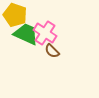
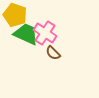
brown semicircle: moved 1 px right, 2 px down
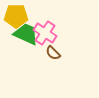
yellow pentagon: moved 1 px right, 1 px down; rotated 20 degrees counterclockwise
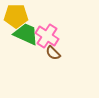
pink cross: moved 2 px right, 3 px down
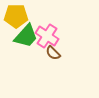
green trapezoid: moved 2 px down; rotated 108 degrees clockwise
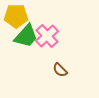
pink cross: rotated 15 degrees clockwise
brown semicircle: moved 7 px right, 17 px down
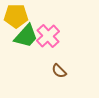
pink cross: moved 1 px right
brown semicircle: moved 1 px left, 1 px down
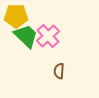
green trapezoid: rotated 88 degrees counterclockwise
brown semicircle: rotated 49 degrees clockwise
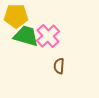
green trapezoid: rotated 28 degrees counterclockwise
brown semicircle: moved 5 px up
